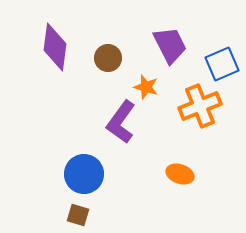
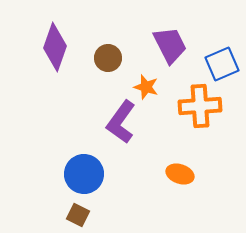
purple diamond: rotated 12 degrees clockwise
orange cross: rotated 18 degrees clockwise
brown square: rotated 10 degrees clockwise
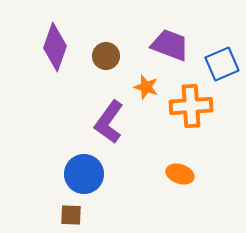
purple trapezoid: rotated 42 degrees counterclockwise
brown circle: moved 2 px left, 2 px up
orange cross: moved 9 px left
purple L-shape: moved 12 px left
brown square: moved 7 px left; rotated 25 degrees counterclockwise
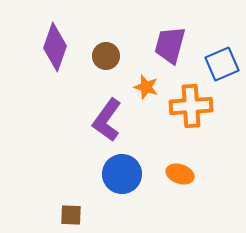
purple trapezoid: rotated 96 degrees counterclockwise
purple L-shape: moved 2 px left, 2 px up
blue circle: moved 38 px right
